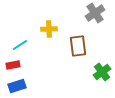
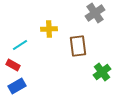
red rectangle: rotated 40 degrees clockwise
blue rectangle: rotated 12 degrees counterclockwise
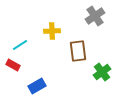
gray cross: moved 3 px down
yellow cross: moved 3 px right, 2 px down
brown rectangle: moved 5 px down
blue rectangle: moved 20 px right
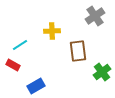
blue rectangle: moved 1 px left
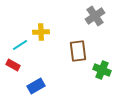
yellow cross: moved 11 px left, 1 px down
green cross: moved 2 px up; rotated 30 degrees counterclockwise
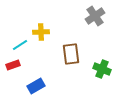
brown rectangle: moved 7 px left, 3 px down
red rectangle: rotated 48 degrees counterclockwise
green cross: moved 1 px up
